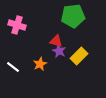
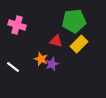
green pentagon: moved 1 px right, 5 px down
purple star: moved 7 px left, 13 px down; rotated 24 degrees clockwise
yellow rectangle: moved 12 px up
orange star: moved 1 px right, 5 px up; rotated 24 degrees counterclockwise
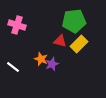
red triangle: moved 4 px right
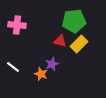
pink cross: rotated 12 degrees counterclockwise
orange star: moved 15 px down
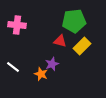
yellow rectangle: moved 3 px right, 2 px down
